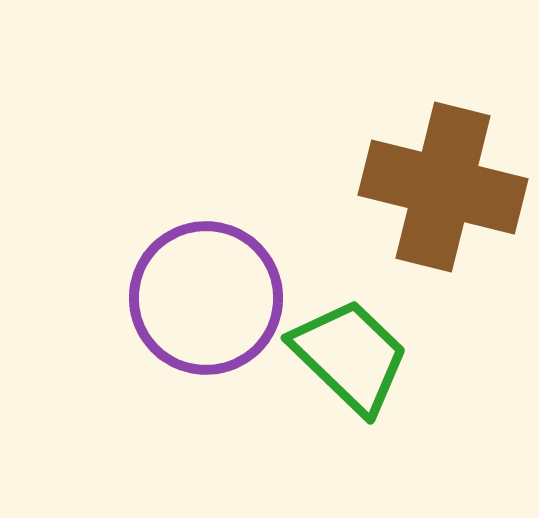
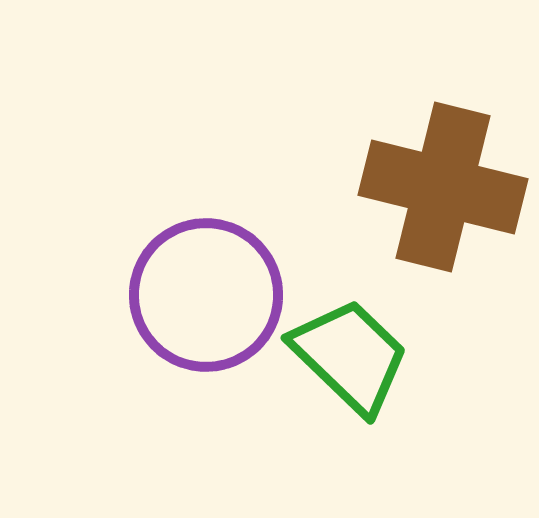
purple circle: moved 3 px up
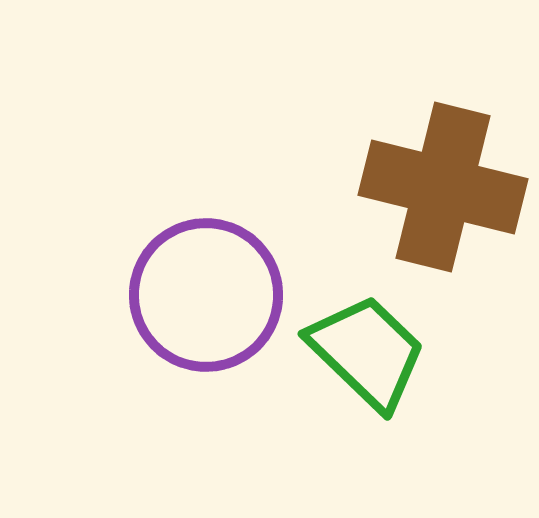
green trapezoid: moved 17 px right, 4 px up
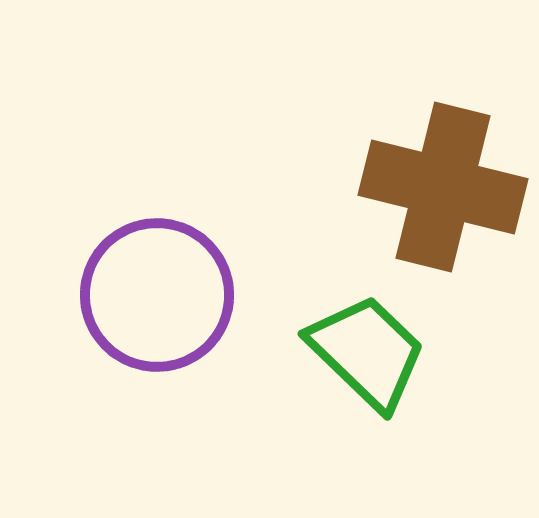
purple circle: moved 49 px left
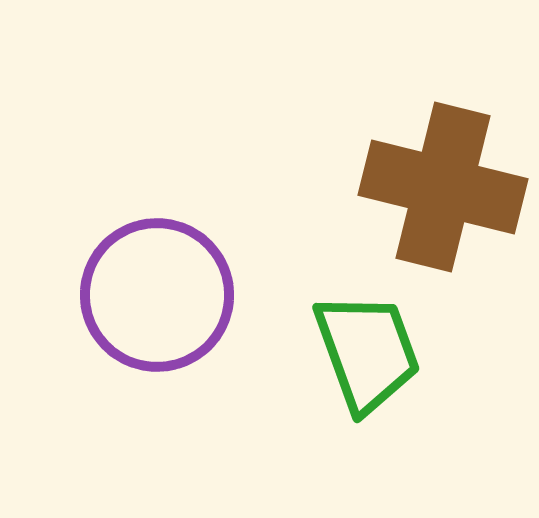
green trapezoid: rotated 26 degrees clockwise
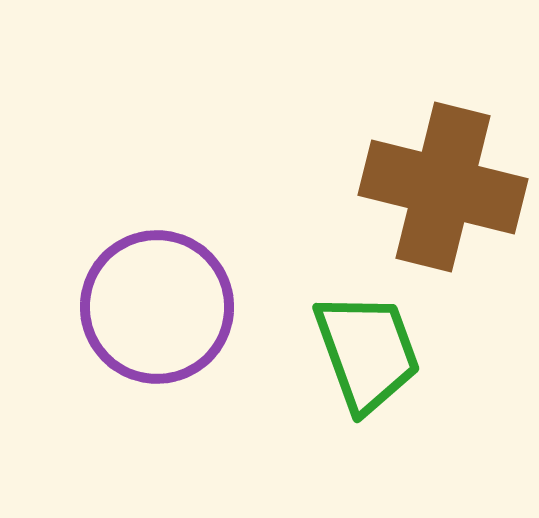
purple circle: moved 12 px down
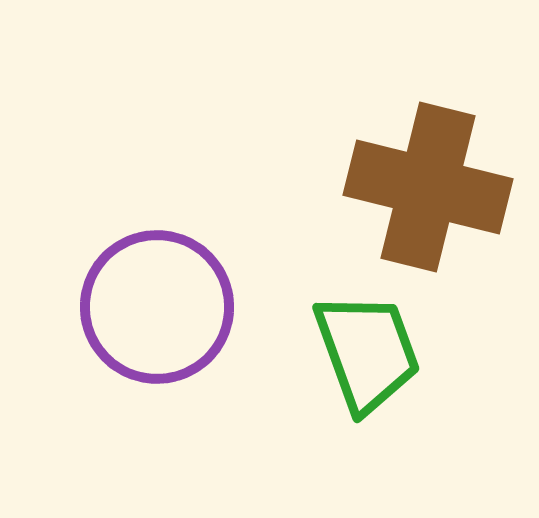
brown cross: moved 15 px left
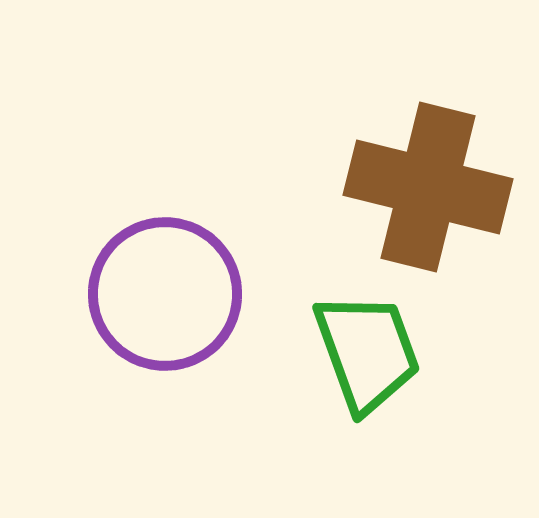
purple circle: moved 8 px right, 13 px up
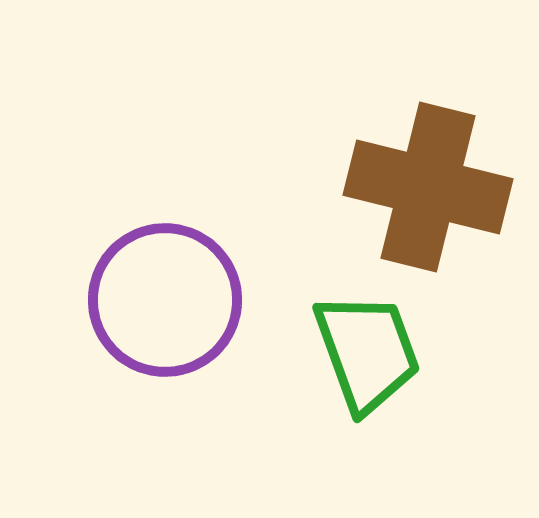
purple circle: moved 6 px down
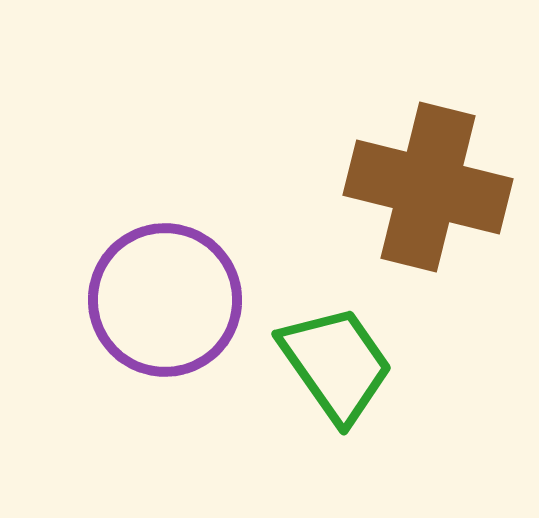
green trapezoid: moved 31 px left, 12 px down; rotated 15 degrees counterclockwise
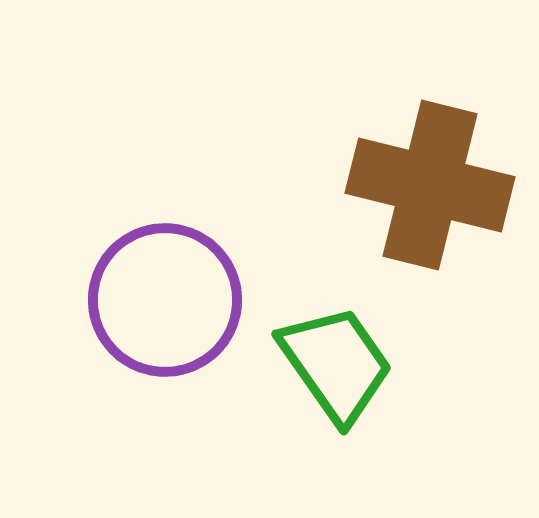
brown cross: moved 2 px right, 2 px up
